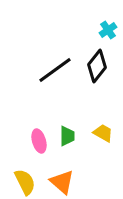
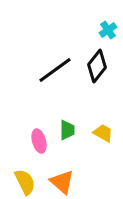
green trapezoid: moved 6 px up
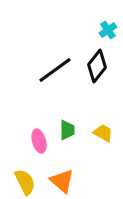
orange triangle: moved 1 px up
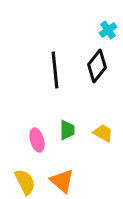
black line: rotated 60 degrees counterclockwise
pink ellipse: moved 2 px left, 1 px up
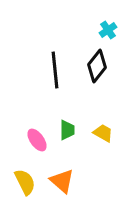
pink ellipse: rotated 20 degrees counterclockwise
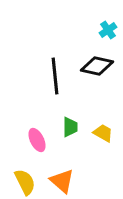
black diamond: rotated 64 degrees clockwise
black line: moved 6 px down
green trapezoid: moved 3 px right, 3 px up
pink ellipse: rotated 10 degrees clockwise
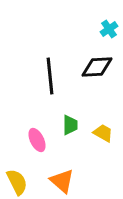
cyan cross: moved 1 px right, 1 px up
black diamond: moved 1 px down; rotated 16 degrees counterclockwise
black line: moved 5 px left
green trapezoid: moved 2 px up
yellow semicircle: moved 8 px left
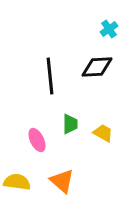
green trapezoid: moved 1 px up
yellow semicircle: rotated 56 degrees counterclockwise
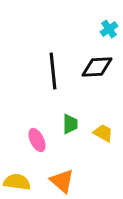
black line: moved 3 px right, 5 px up
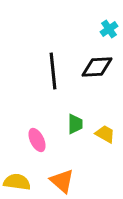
green trapezoid: moved 5 px right
yellow trapezoid: moved 2 px right, 1 px down
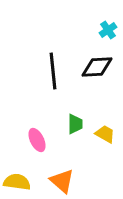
cyan cross: moved 1 px left, 1 px down
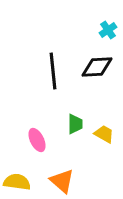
yellow trapezoid: moved 1 px left
